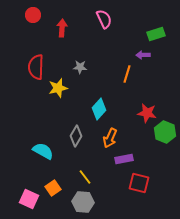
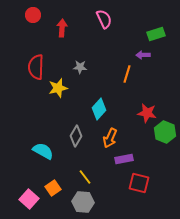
pink square: rotated 18 degrees clockwise
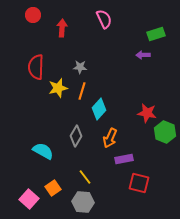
orange line: moved 45 px left, 17 px down
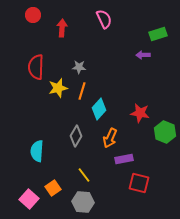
green rectangle: moved 2 px right
gray star: moved 1 px left
red star: moved 7 px left
cyan semicircle: moved 6 px left; rotated 115 degrees counterclockwise
yellow line: moved 1 px left, 2 px up
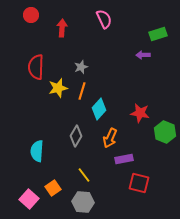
red circle: moved 2 px left
gray star: moved 2 px right; rotated 24 degrees counterclockwise
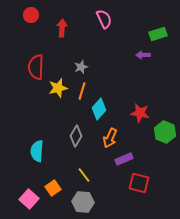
purple rectangle: rotated 12 degrees counterclockwise
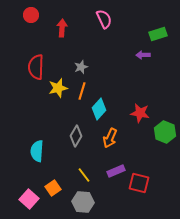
purple rectangle: moved 8 px left, 12 px down
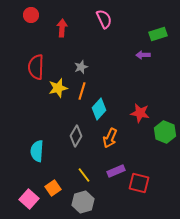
gray hexagon: rotated 20 degrees counterclockwise
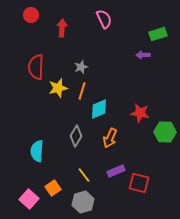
cyan diamond: rotated 25 degrees clockwise
green hexagon: rotated 20 degrees counterclockwise
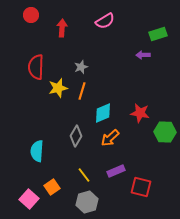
pink semicircle: moved 1 px right, 2 px down; rotated 84 degrees clockwise
cyan diamond: moved 4 px right, 4 px down
orange arrow: rotated 24 degrees clockwise
red square: moved 2 px right, 4 px down
orange square: moved 1 px left, 1 px up
gray hexagon: moved 4 px right
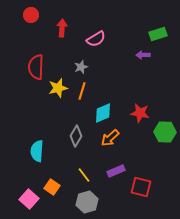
pink semicircle: moved 9 px left, 18 px down
orange square: rotated 21 degrees counterclockwise
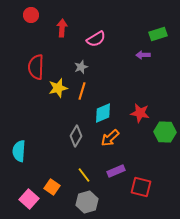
cyan semicircle: moved 18 px left
